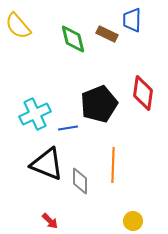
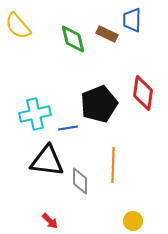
cyan cross: rotated 12 degrees clockwise
black triangle: moved 3 px up; rotated 15 degrees counterclockwise
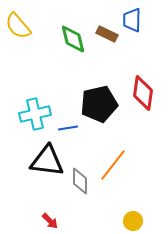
black pentagon: rotated 9 degrees clockwise
orange line: rotated 36 degrees clockwise
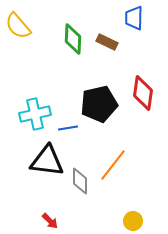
blue trapezoid: moved 2 px right, 2 px up
brown rectangle: moved 8 px down
green diamond: rotated 16 degrees clockwise
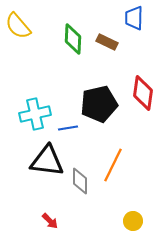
orange line: rotated 12 degrees counterclockwise
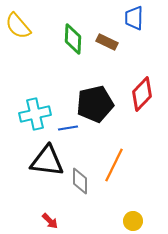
red diamond: moved 1 px left, 1 px down; rotated 36 degrees clockwise
black pentagon: moved 4 px left
orange line: moved 1 px right
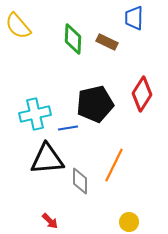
red diamond: rotated 12 degrees counterclockwise
black triangle: moved 2 px up; rotated 12 degrees counterclockwise
yellow circle: moved 4 px left, 1 px down
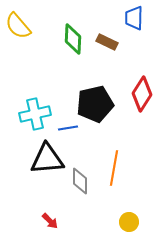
orange line: moved 3 px down; rotated 16 degrees counterclockwise
